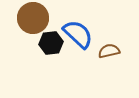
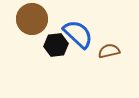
brown circle: moved 1 px left, 1 px down
black hexagon: moved 5 px right, 2 px down
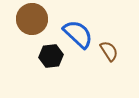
black hexagon: moved 5 px left, 11 px down
brown semicircle: rotated 70 degrees clockwise
